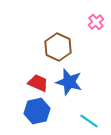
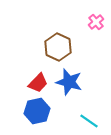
red trapezoid: rotated 110 degrees clockwise
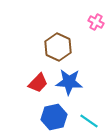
pink cross: rotated 21 degrees counterclockwise
blue star: rotated 12 degrees counterclockwise
blue hexagon: moved 17 px right, 6 px down
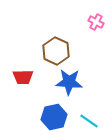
brown hexagon: moved 2 px left, 4 px down
red trapezoid: moved 15 px left, 6 px up; rotated 45 degrees clockwise
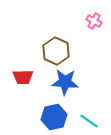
pink cross: moved 2 px left, 1 px up
blue star: moved 4 px left
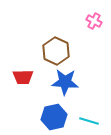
cyan line: rotated 18 degrees counterclockwise
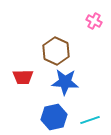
cyan line: moved 1 px right, 1 px up; rotated 36 degrees counterclockwise
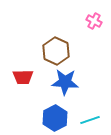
blue hexagon: moved 1 px right, 1 px down; rotated 15 degrees counterclockwise
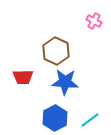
cyan line: rotated 18 degrees counterclockwise
